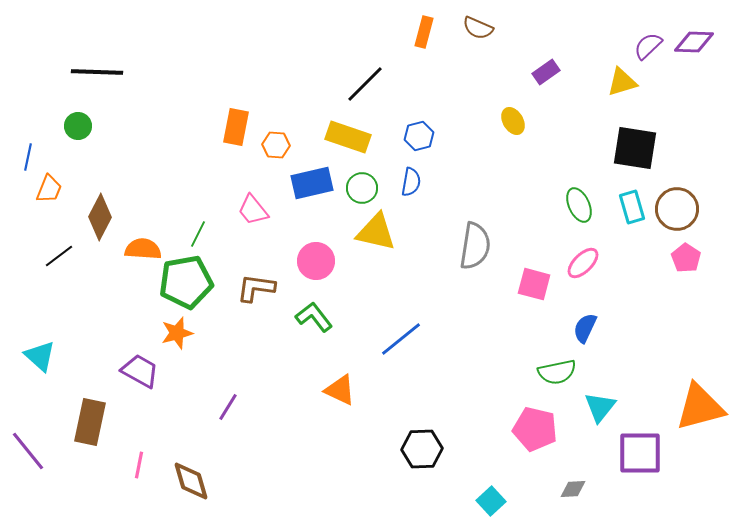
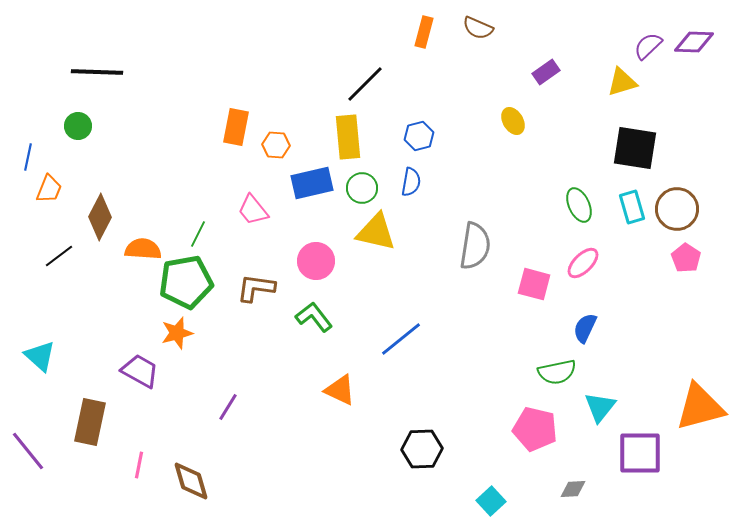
yellow rectangle at (348, 137): rotated 66 degrees clockwise
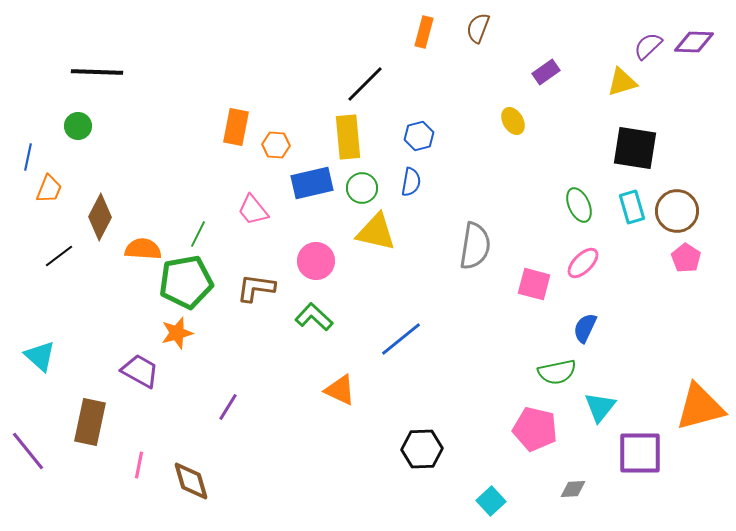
brown semicircle at (478, 28): rotated 88 degrees clockwise
brown circle at (677, 209): moved 2 px down
green L-shape at (314, 317): rotated 9 degrees counterclockwise
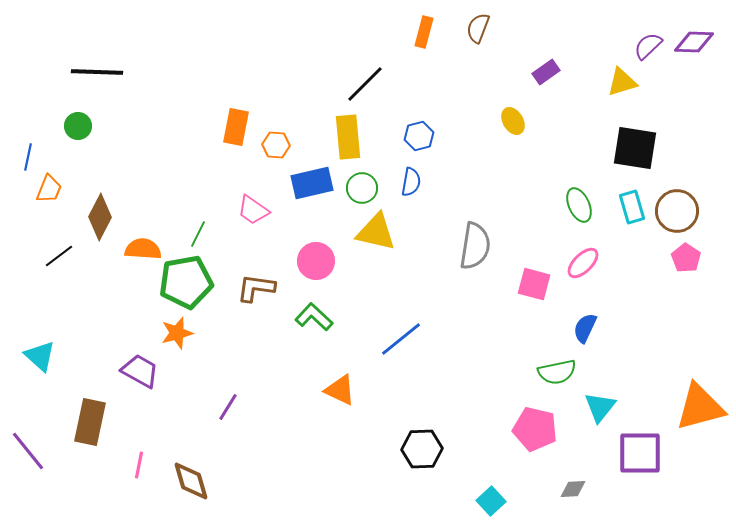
pink trapezoid at (253, 210): rotated 16 degrees counterclockwise
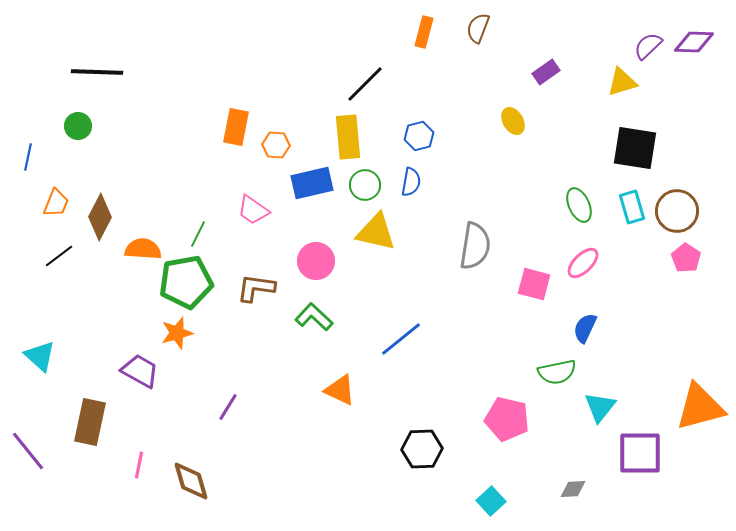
green circle at (362, 188): moved 3 px right, 3 px up
orange trapezoid at (49, 189): moved 7 px right, 14 px down
pink pentagon at (535, 429): moved 28 px left, 10 px up
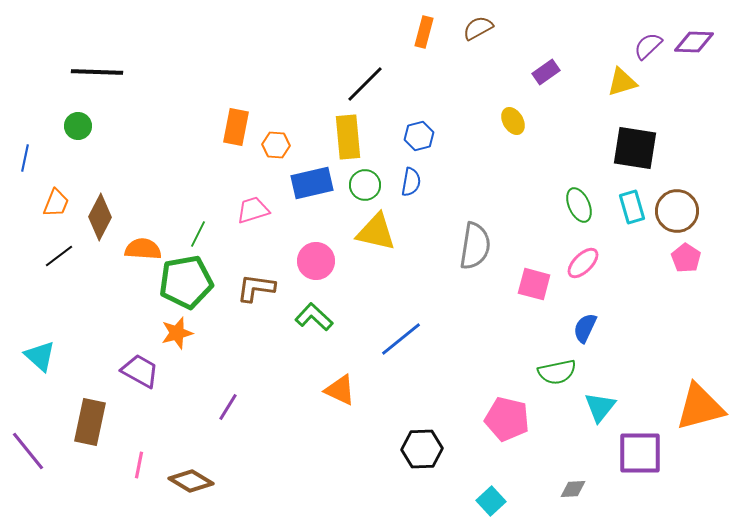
brown semicircle at (478, 28): rotated 40 degrees clockwise
blue line at (28, 157): moved 3 px left, 1 px down
pink trapezoid at (253, 210): rotated 128 degrees clockwise
brown diamond at (191, 481): rotated 42 degrees counterclockwise
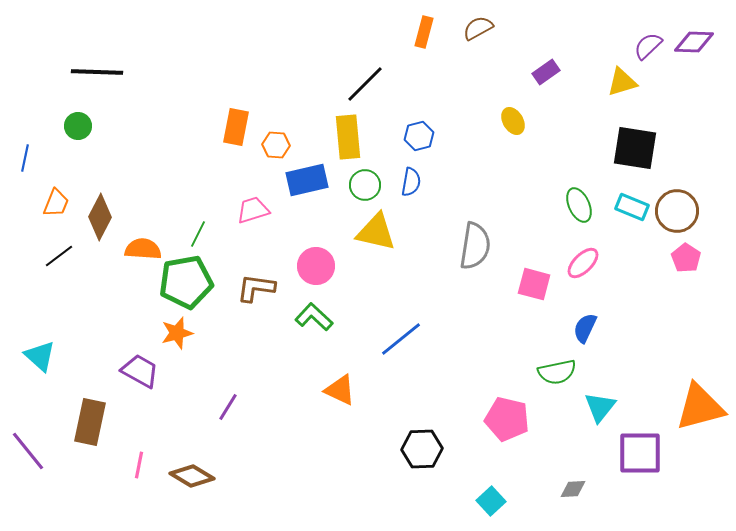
blue rectangle at (312, 183): moved 5 px left, 3 px up
cyan rectangle at (632, 207): rotated 52 degrees counterclockwise
pink circle at (316, 261): moved 5 px down
brown diamond at (191, 481): moved 1 px right, 5 px up
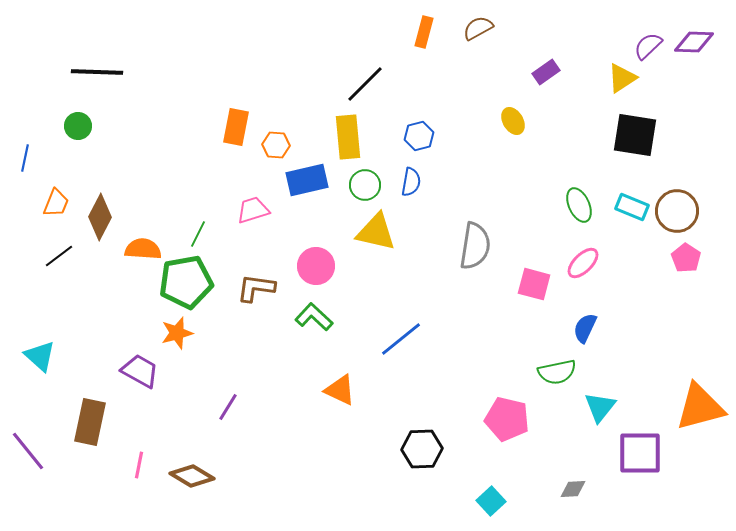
yellow triangle at (622, 82): moved 4 px up; rotated 16 degrees counterclockwise
black square at (635, 148): moved 13 px up
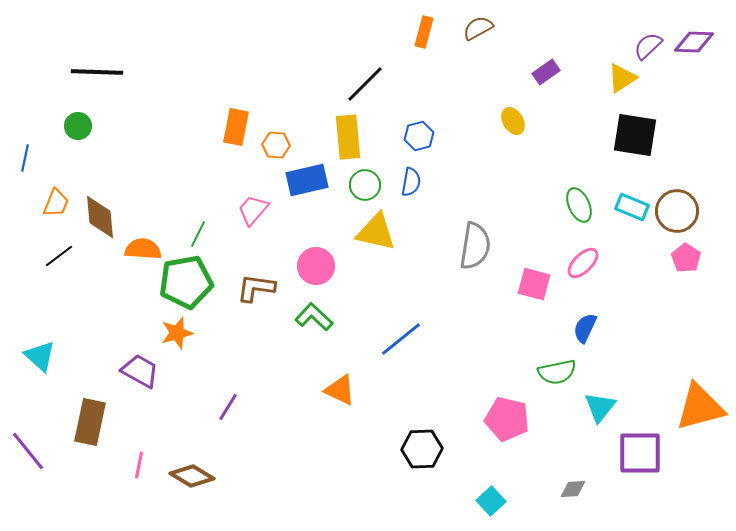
pink trapezoid at (253, 210): rotated 32 degrees counterclockwise
brown diamond at (100, 217): rotated 33 degrees counterclockwise
